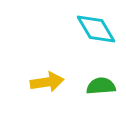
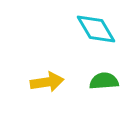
green semicircle: moved 3 px right, 5 px up
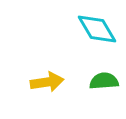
cyan diamond: moved 1 px right
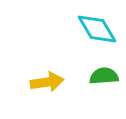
green semicircle: moved 5 px up
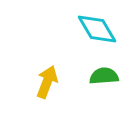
yellow arrow: rotated 60 degrees counterclockwise
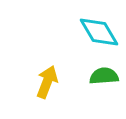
cyan diamond: moved 2 px right, 3 px down
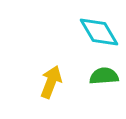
yellow arrow: moved 4 px right
